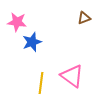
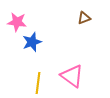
yellow line: moved 3 px left
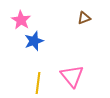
pink star: moved 4 px right, 2 px up; rotated 24 degrees clockwise
blue star: moved 2 px right, 1 px up
pink triangle: rotated 15 degrees clockwise
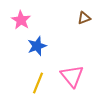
blue star: moved 3 px right, 5 px down
yellow line: rotated 15 degrees clockwise
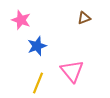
pink star: rotated 12 degrees counterclockwise
pink triangle: moved 5 px up
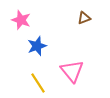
yellow line: rotated 55 degrees counterclockwise
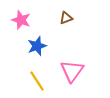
brown triangle: moved 18 px left
pink triangle: rotated 15 degrees clockwise
yellow line: moved 1 px left, 2 px up
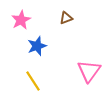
pink star: rotated 24 degrees clockwise
pink triangle: moved 17 px right
yellow line: moved 4 px left
